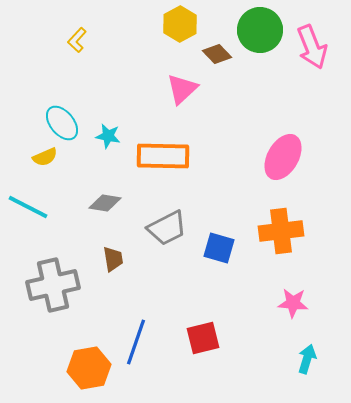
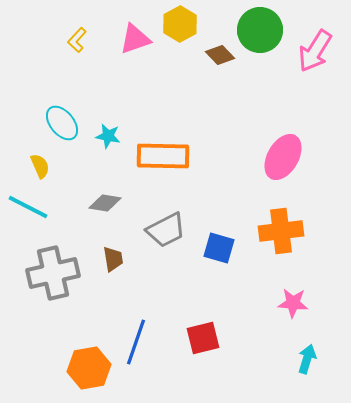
pink arrow: moved 3 px right, 4 px down; rotated 54 degrees clockwise
brown diamond: moved 3 px right, 1 px down
pink triangle: moved 47 px left, 50 px up; rotated 24 degrees clockwise
yellow semicircle: moved 5 px left, 9 px down; rotated 90 degrees counterclockwise
gray trapezoid: moved 1 px left, 2 px down
gray cross: moved 12 px up
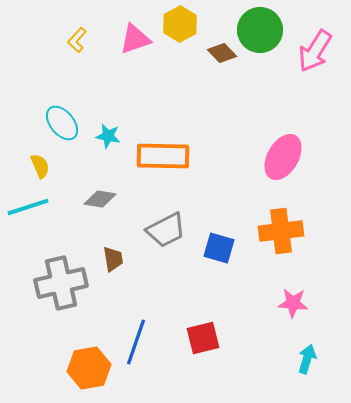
brown diamond: moved 2 px right, 2 px up
gray diamond: moved 5 px left, 4 px up
cyan line: rotated 45 degrees counterclockwise
gray cross: moved 8 px right, 10 px down
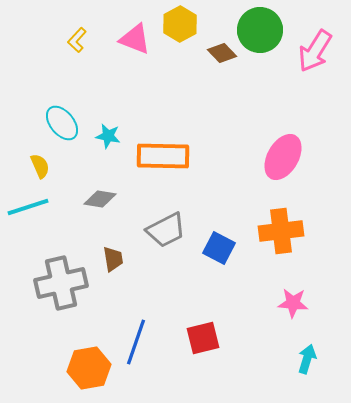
pink triangle: rotated 40 degrees clockwise
blue square: rotated 12 degrees clockwise
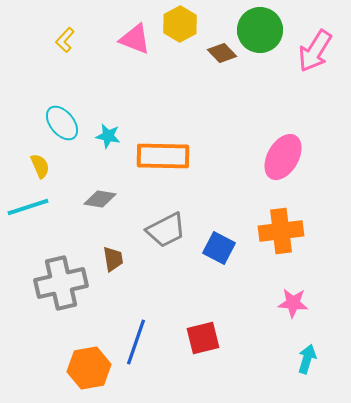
yellow L-shape: moved 12 px left
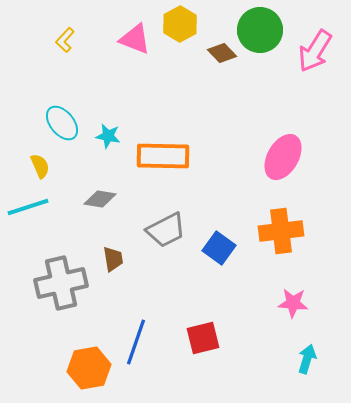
blue square: rotated 8 degrees clockwise
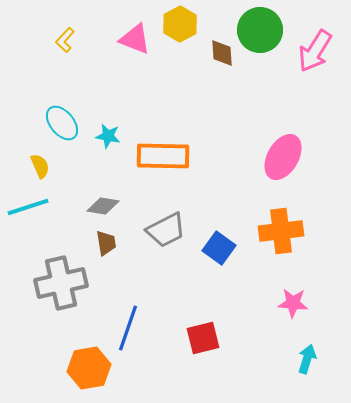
brown diamond: rotated 40 degrees clockwise
gray diamond: moved 3 px right, 7 px down
brown trapezoid: moved 7 px left, 16 px up
blue line: moved 8 px left, 14 px up
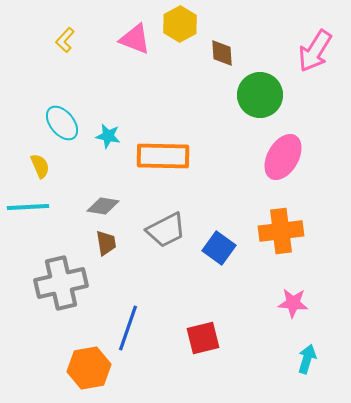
green circle: moved 65 px down
cyan line: rotated 15 degrees clockwise
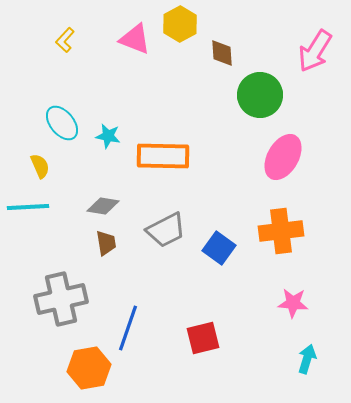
gray cross: moved 16 px down
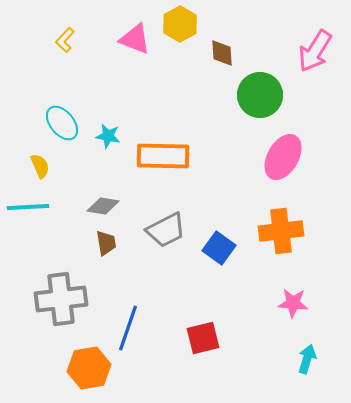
gray cross: rotated 6 degrees clockwise
